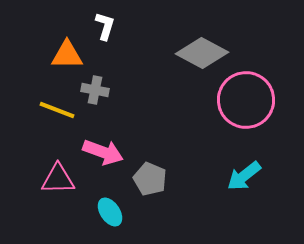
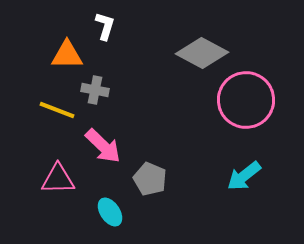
pink arrow: moved 6 px up; rotated 24 degrees clockwise
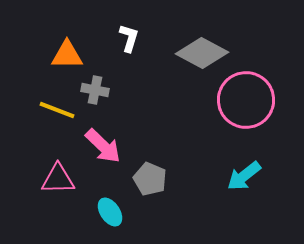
white L-shape: moved 24 px right, 12 px down
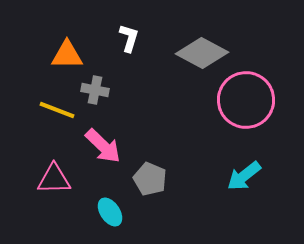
pink triangle: moved 4 px left
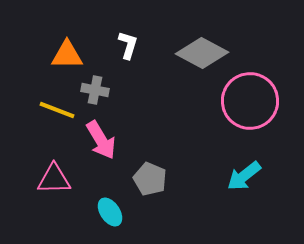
white L-shape: moved 1 px left, 7 px down
pink circle: moved 4 px right, 1 px down
pink arrow: moved 2 px left, 6 px up; rotated 15 degrees clockwise
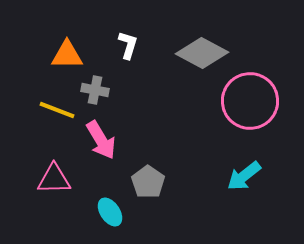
gray pentagon: moved 2 px left, 3 px down; rotated 12 degrees clockwise
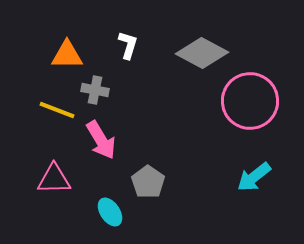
cyan arrow: moved 10 px right, 1 px down
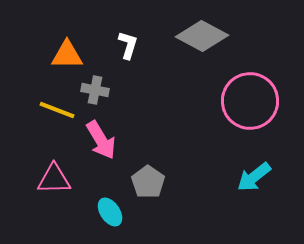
gray diamond: moved 17 px up
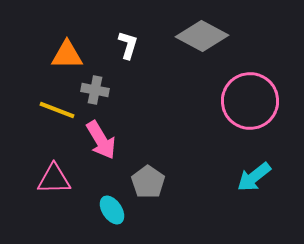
cyan ellipse: moved 2 px right, 2 px up
